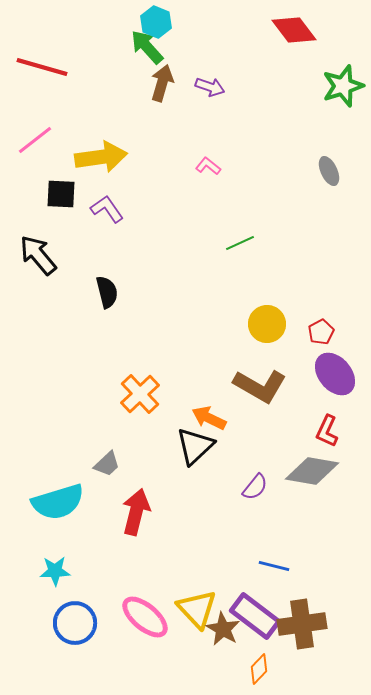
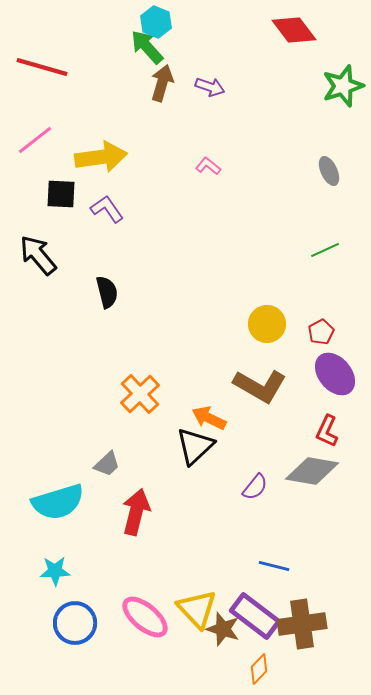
green line: moved 85 px right, 7 px down
brown star: rotated 12 degrees counterclockwise
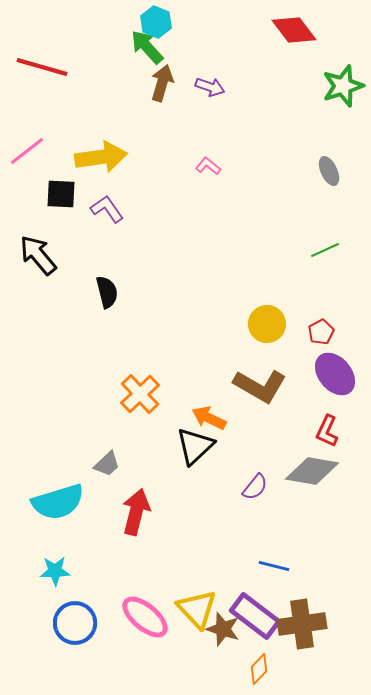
pink line: moved 8 px left, 11 px down
